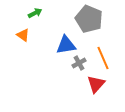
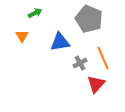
orange triangle: moved 1 px left, 1 px down; rotated 24 degrees clockwise
blue triangle: moved 6 px left, 3 px up
gray cross: moved 1 px right
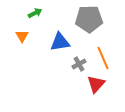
gray pentagon: rotated 24 degrees counterclockwise
gray cross: moved 1 px left, 1 px down
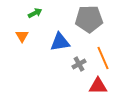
red triangle: moved 2 px right, 2 px down; rotated 48 degrees clockwise
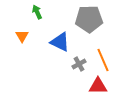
green arrow: moved 2 px right, 1 px up; rotated 88 degrees counterclockwise
blue triangle: rotated 35 degrees clockwise
orange line: moved 2 px down
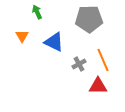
blue triangle: moved 6 px left
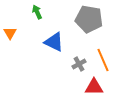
gray pentagon: rotated 12 degrees clockwise
orange triangle: moved 12 px left, 3 px up
red triangle: moved 4 px left, 1 px down
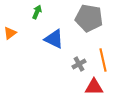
green arrow: rotated 48 degrees clockwise
gray pentagon: moved 1 px up
orange triangle: rotated 24 degrees clockwise
blue triangle: moved 3 px up
orange line: rotated 10 degrees clockwise
